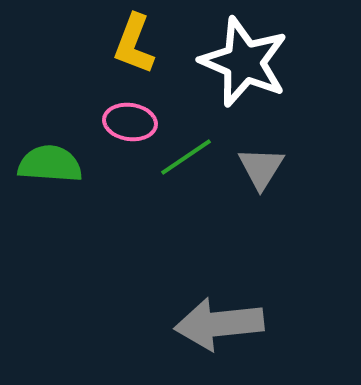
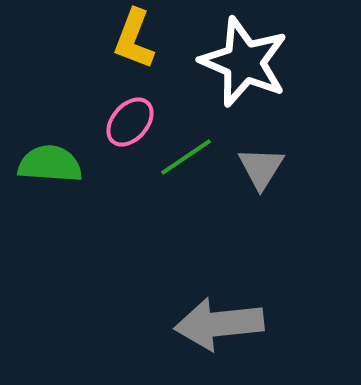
yellow L-shape: moved 5 px up
pink ellipse: rotated 57 degrees counterclockwise
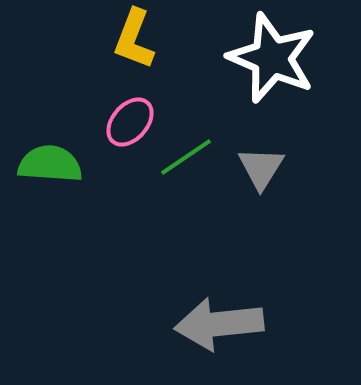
white star: moved 28 px right, 4 px up
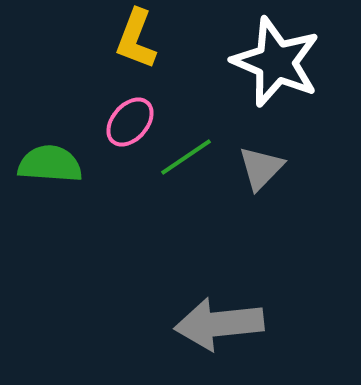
yellow L-shape: moved 2 px right
white star: moved 4 px right, 4 px down
gray triangle: rotated 12 degrees clockwise
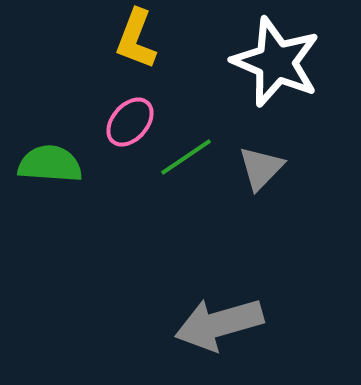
gray arrow: rotated 10 degrees counterclockwise
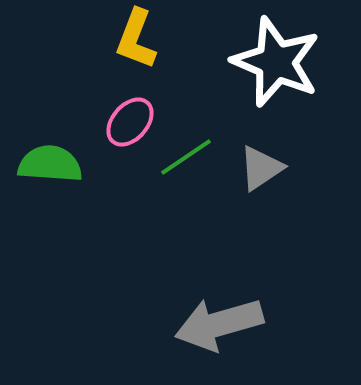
gray triangle: rotated 12 degrees clockwise
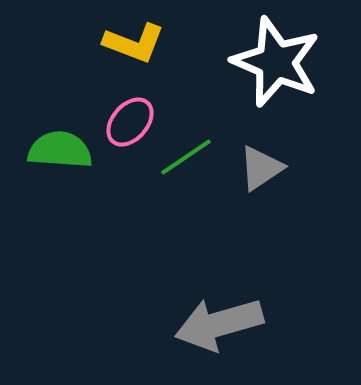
yellow L-shape: moved 2 px left, 4 px down; rotated 90 degrees counterclockwise
green semicircle: moved 10 px right, 14 px up
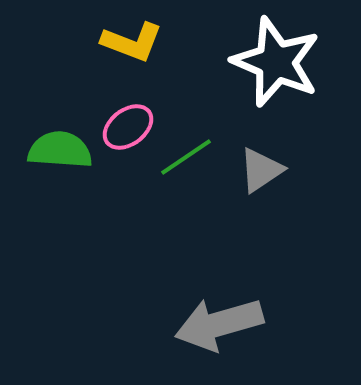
yellow L-shape: moved 2 px left, 1 px up
pink ellipse: moved 2 px left, 5 px down; rotated 12 degrees clockwise
gray triangle: moved 2 px down
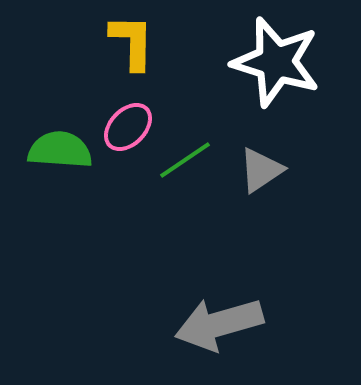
yellow L-shape: rotated 110 degrees counterclockwise
white star: rotated 6 degrees counterclockwise
pink ellipse: rotated 9 degrees counterclockwise
green line: moved 1 px left, 3 px down
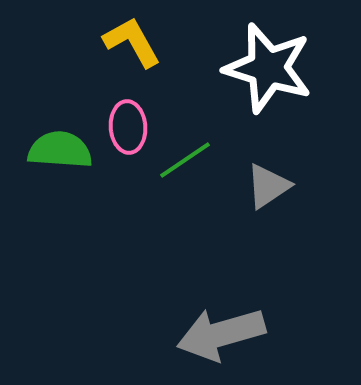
yellow L-shape: rotated 30 degrees counterclockwise
white star: moved 8 px left, 6 px down
pink ellipse: rotated 48 degrees counterclockwise
gray triangle: moved 7 px right, 16 px down
gray arrow: moved 2 px right, 10 px down
